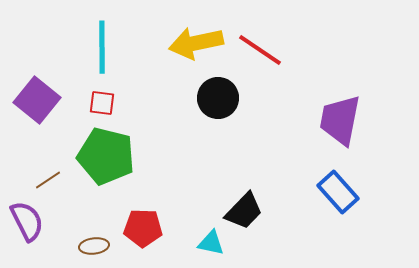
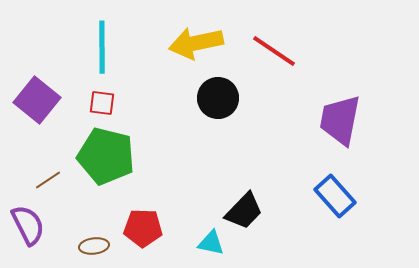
red line: moved 14 px right, 1 px down
blue rectangle: moved 3 px left, 4 px down
purple semicircle: moved 1 px right, 4 px down
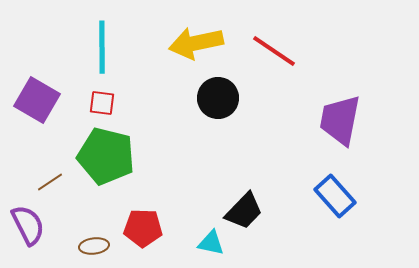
purple square: rotated 9 degrees counterclockwise
brown line: moved 2 px right, 2 px down
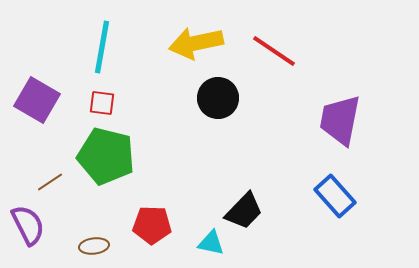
cyan line: rotated 10 degrees clockwise
red pentagon: moved 9 px right, 3 px up
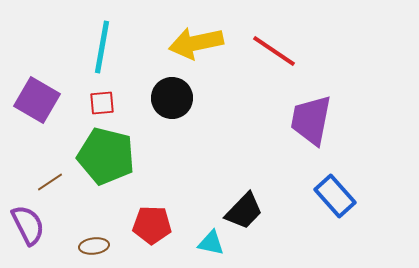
black circle: moved 46 px left
red square: rotated 12 degrees counterclockwise
purple trapezoid: moved 29 px left
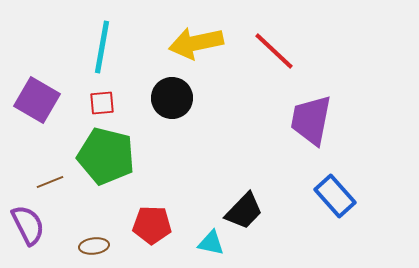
red line: rotated 9 degrees clockwise
brown line: rotated 12 degrees clockwise
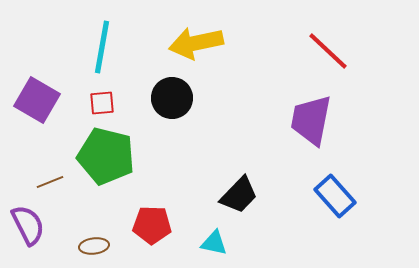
red line: moved 54 px right
black trapezoid: moved 5 px left, 16 px up
cyan triangle: moved 3 px right
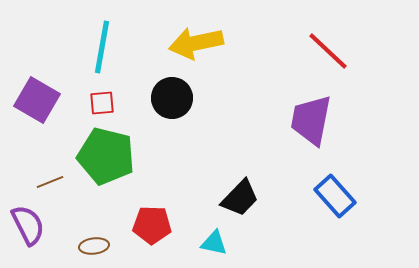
black trapezoid: moved 1 px right, 3 px down
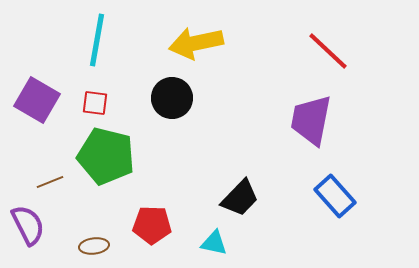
cyan line: moved 5 px left, 7 px up
red square: moved 7 px left; rotated 12 degrees clockwise
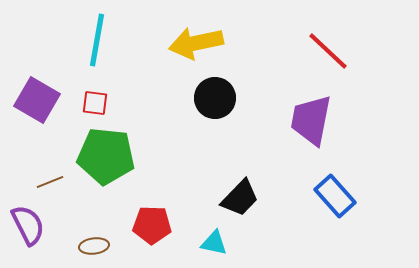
black circle: moved 43 px right
green pentagon: rotated 8 degrees counterclockwise
